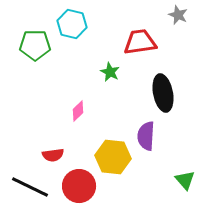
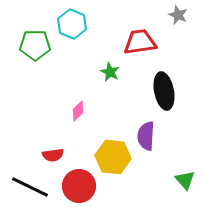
cyan hexagon: rotated 8 degrees clockwise
black ellipse: moved 1 px right, 2 px up
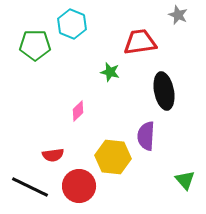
green star: rotated 12 degrees counterclockwise
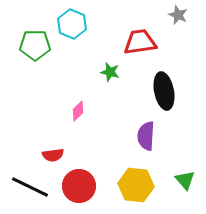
yellow hexagon: moved 23 px right, 28 px down
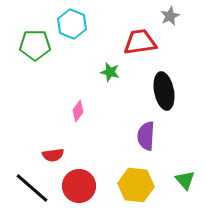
gray star: moved 8 px left, 1 px down; rotated 24 degrees clockwise
pink diamond: rotated 10 degrees counterclockwise
black line: moved 2 px right, 1 px down; rotated 15 degrees clockwise
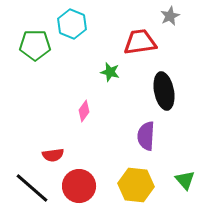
pink diamond: moved 6 px right
